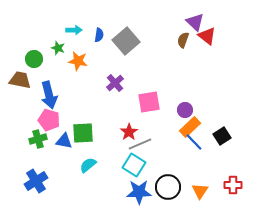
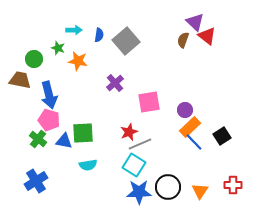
red star: rotated 12 degrees clockwise
green cross: rotated 36 degrees counterclockwise
cyan semicircle: rotated 150 degrees counterclockwise
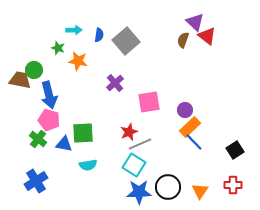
green circle: moved 11 px down
black square: moved 13 px right, 14 px down
blue triangle: moved 3 px down
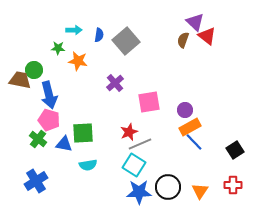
green star: rotated 16 degrees counterclockwise
orange rectangle: rotated 15 degrees clockwise
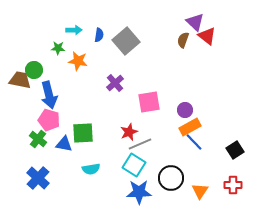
cyan semicircle: moved 3 px right, 4 px down
blue cross: moved 2 px right, 3 px up; rotated 15 degrees counterclockwise
black circle: moved 3 px right, 9 px up
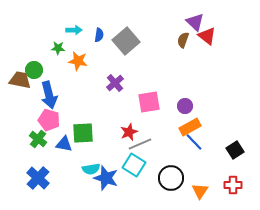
purple circle: moved 4 px up
blue star: moved 33 px left, 14 px up; rotated 20 degrees clockwise
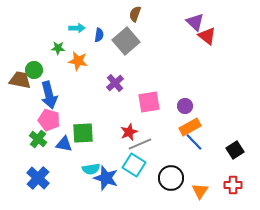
cyan arrow: moved 3 px right, 2 px up
brown semicircle: moved 48 px left, 26 px up
